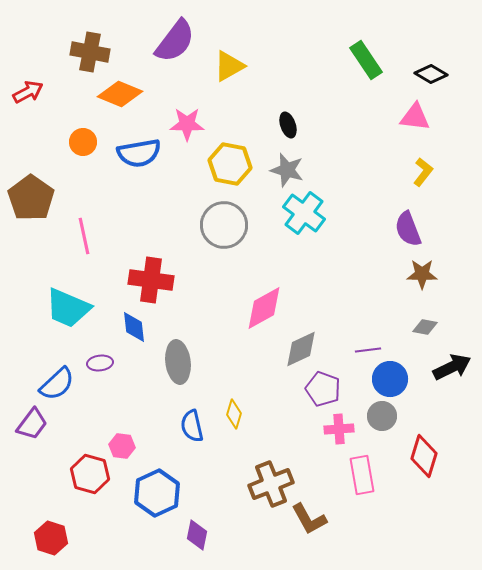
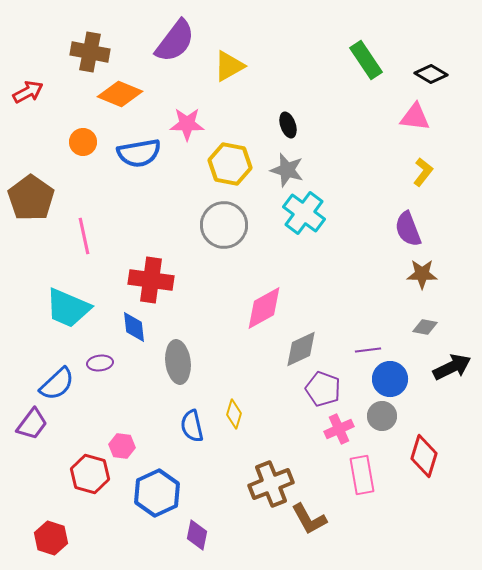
pink cross at (339, 429): rotated 20 degrees counterclockwise
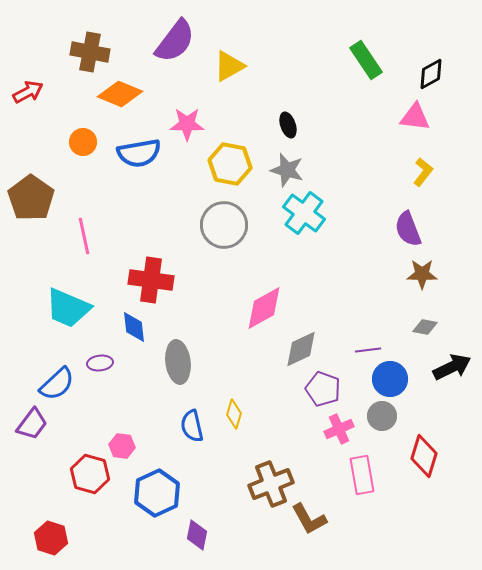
black diamond at (431, 74): rotated 60 degrees counterclockwise
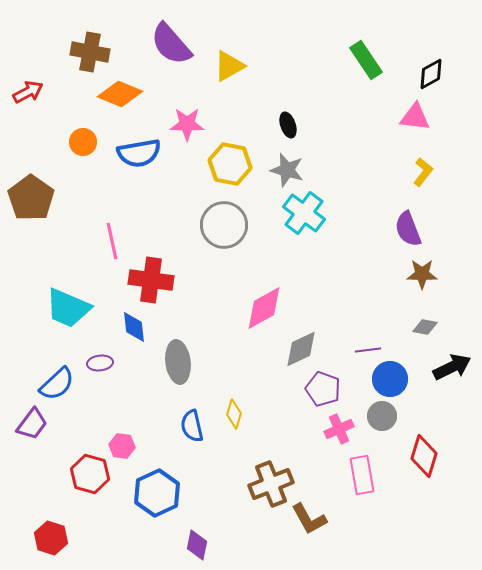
purple semicircle at (175, 41): moved 4 px left, 3 px down; rotated 102 degrees clockwise
pink line at (84, 236): moved 28 px right, 5 px down
purple diamond at (197, 535): moved 10 px down
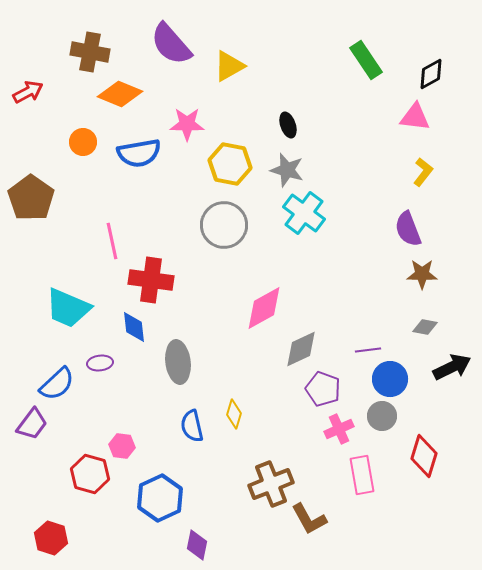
blue hexagon at (157, 493): moved 3 px right, 5 px down
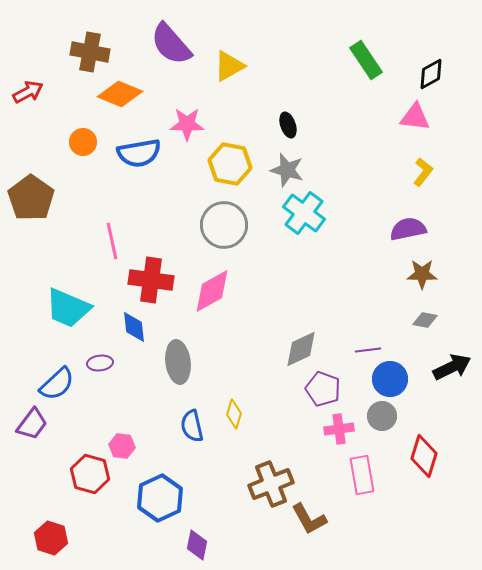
purple semicircle at (408, 229): rotated 99 degrees clockwise
pink diamond at (264, 308): moved 52 px left, 17 px up
gray diamond at (425, 327): moved 7 px up
pink cross at (339, 429): rotated 16 degrees clockwise
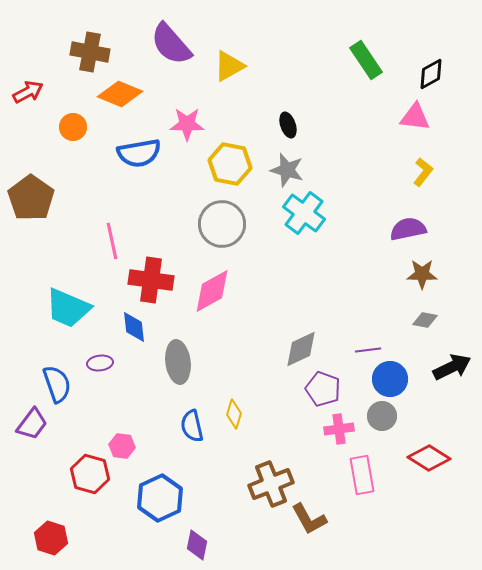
orange circle at (83, 142): moved 10 px left, 15 px up
gray circle at (224, 225): moved 2 px left, 1 px up
blue semicircle at (57, 384): rotated 66 degrees counterclockwise
red diamond at (424, 456): moved 5 px right, 2 px down; rotated 75 degrees counterclockwise
